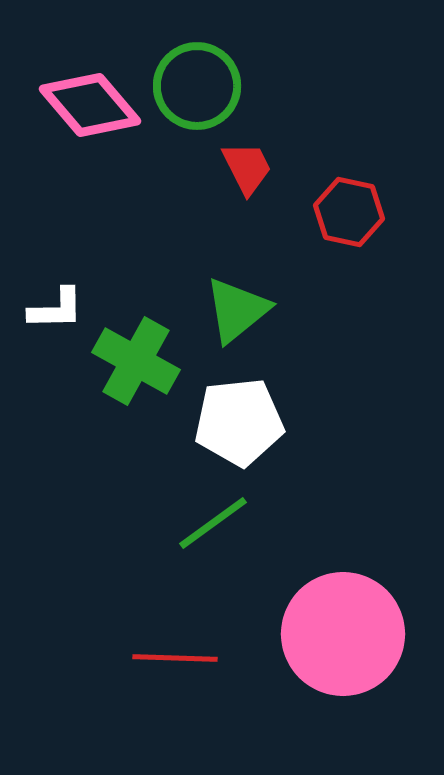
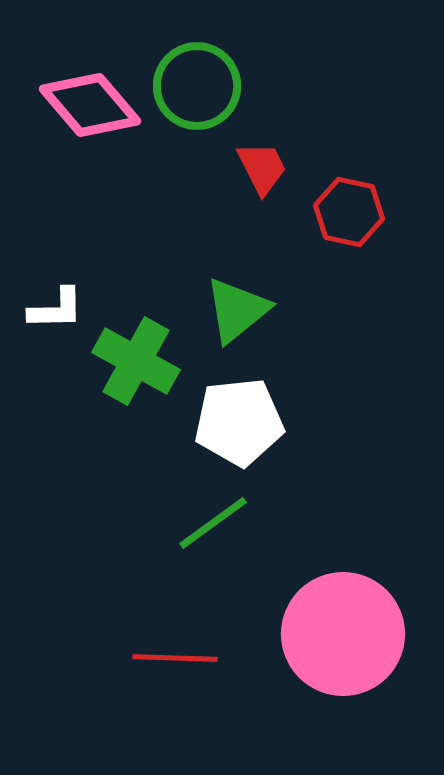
red trapezoid: moved 15 px right
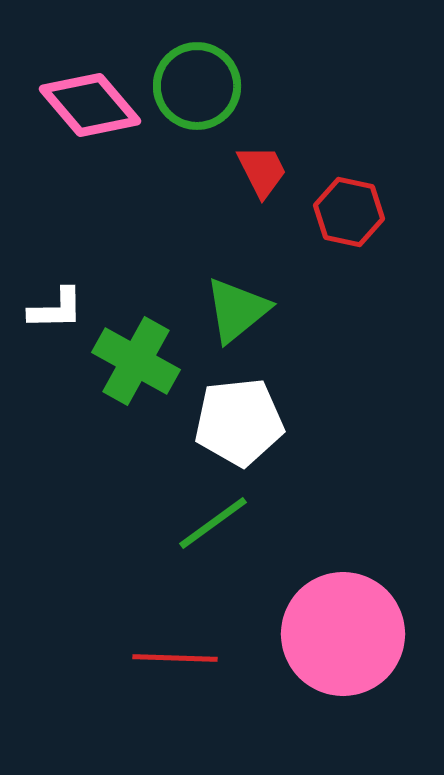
red trapezoid: moved 3 px down
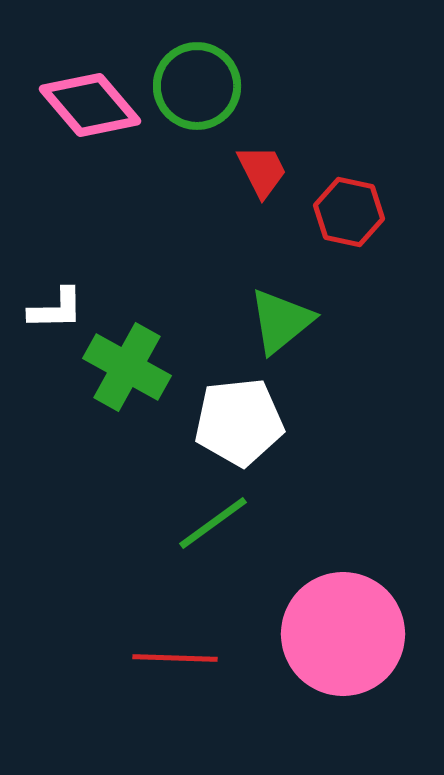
green triangle: moved 44 px right, 11 px down
green cross: moved 9 px left, 6 px down
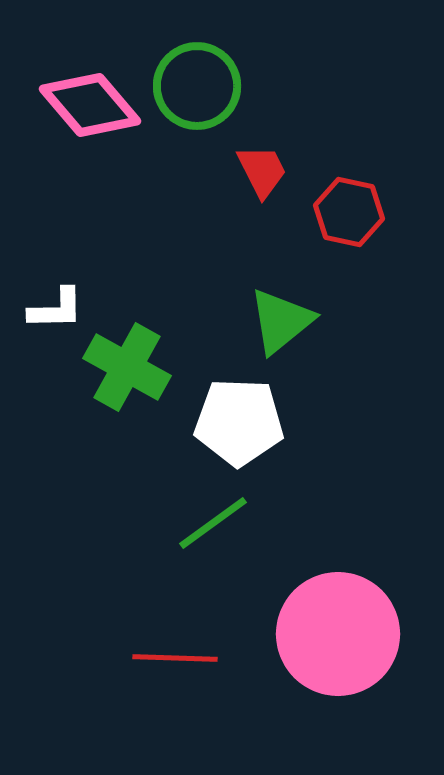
white pentagon: rotated 8 degrees clockwise
pink circle: moved 5 px left
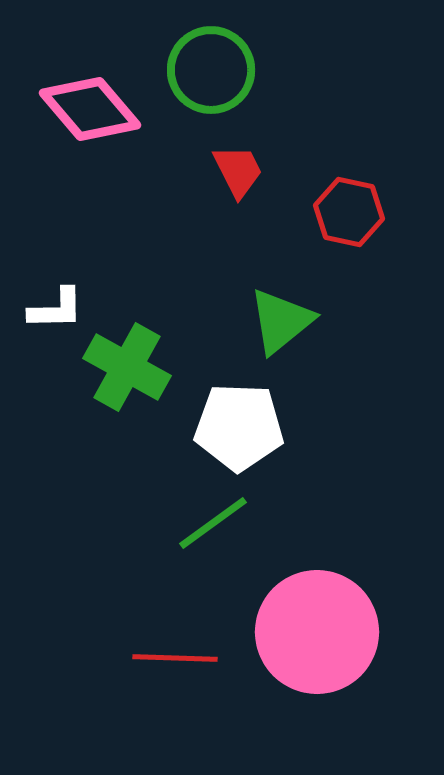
green circle: moved 14 px right, 16 px up
pink diamond: moved 4 px down
red trapezoid: moved 24 px left
white pentagon: moved 5 px down
pink circle: moved 21 px left, 2 px up
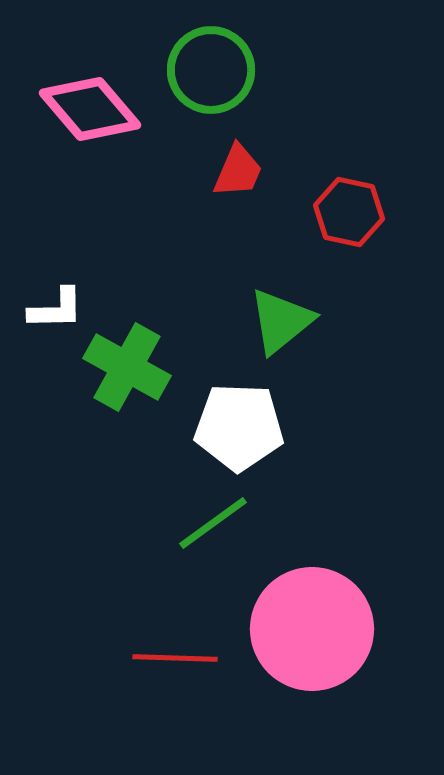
red trapezoid: rotated 50 degrees clockwise
pink circle: moved 5 px left, 3 px up
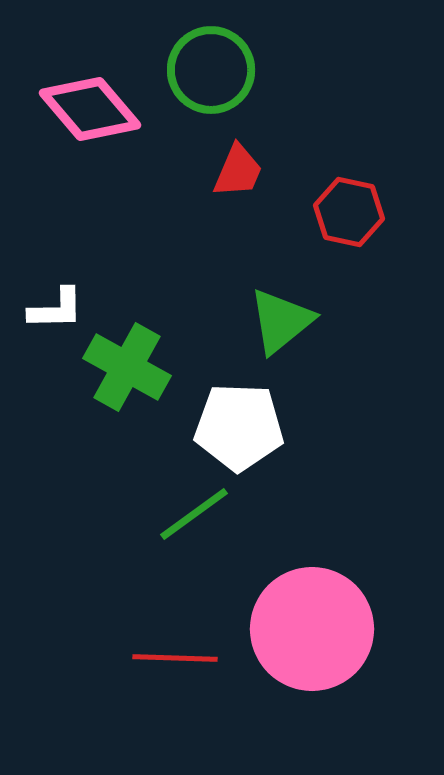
green line: moved 19 px left, 9 px up
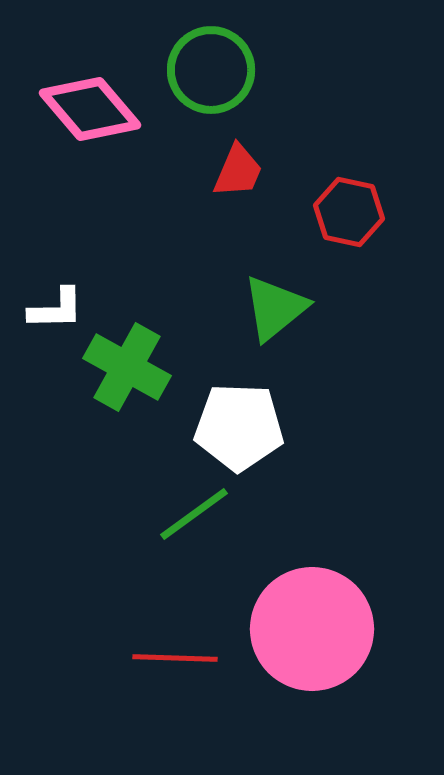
green triangle: moved 6 px left, 13 px up
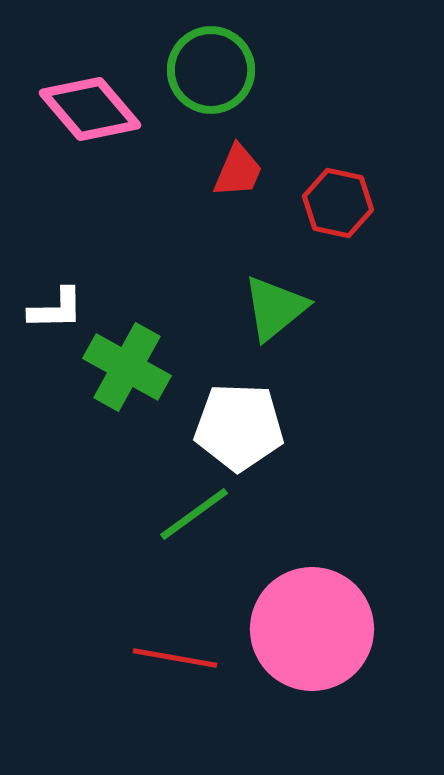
red hexagon: moved 11 px left, 9 px up
red line: rotated 8 degrees clockwise
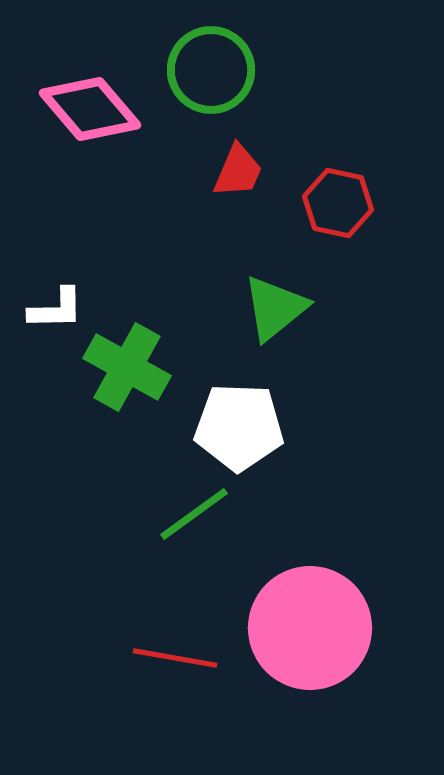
pink circle: moved 2 px left, 1 px up
